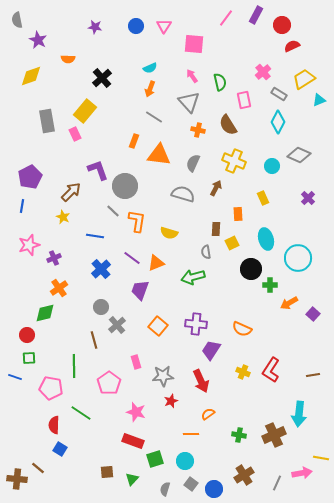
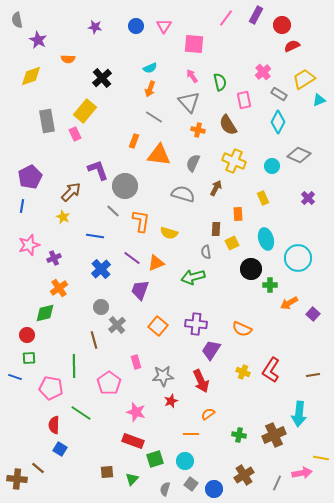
orange L-shape at (137, 221): moved 4 px right
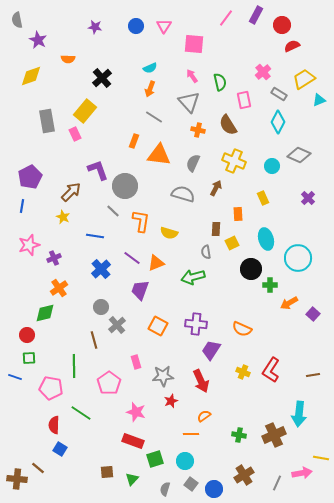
orange square at (158, 326): rotated 12 degrees counterclockwise
orange semicircle at (208, 414): moved 4 px left, 2 px down
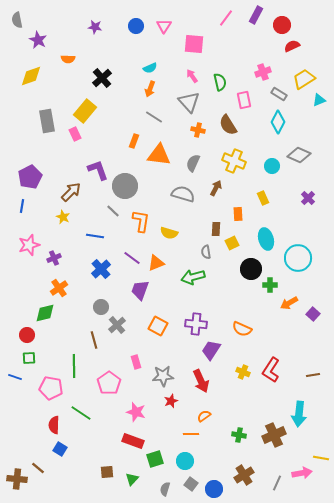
pink cross at (263, 72): rotated 21 degrees clockwise
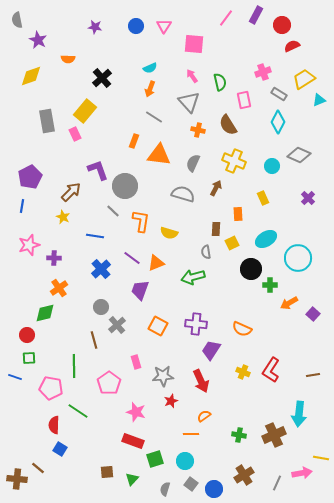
cyan ellipse at (266, 239): rotated 75 degrees clockwise
purple cross at (54, 258): rotated 24 degrees clockwise
green line at (81, 413): moved 3 px left, 2 px up
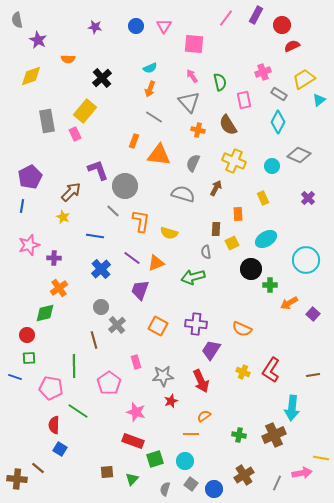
cyan triangle at (319, 100): rotated 16 degrees counterclockwise
cyan circle at (298, 258): moved 8 px right, 2 px down
cyan arrow at (299, 414): moved 7 px left, 6 px up
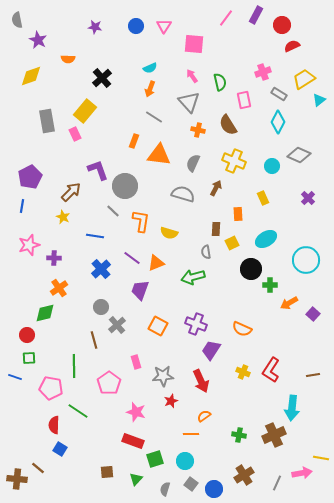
purple cross at (196, 324): rotated 15 degrees clockwise
green triangle at (132, 479): moved 4 px right
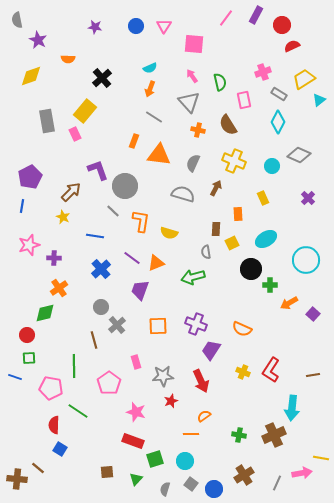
orange square at (158, 326): rotated 30 degrees counterclockwise
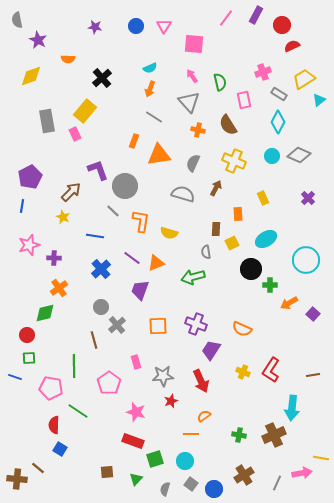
orange triangle at (159, 155): rotated 15 degrees counterclockwise
cyan circle at (272, 166): moved 10 px up
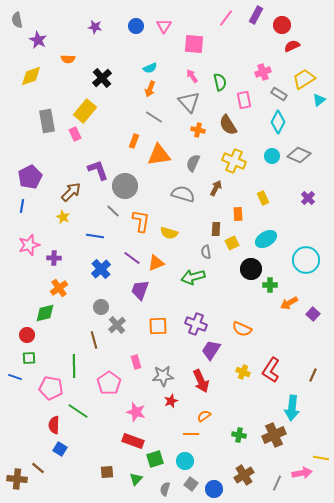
brown line at (313, 375): rotated 56 degrees counterclockwise
